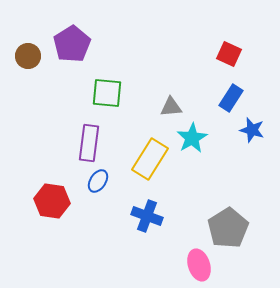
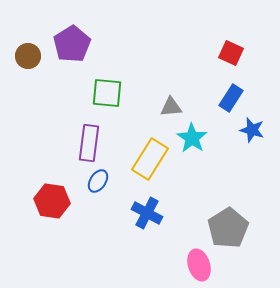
red square: moved 2 px right, 1 px up
cyan star: rotated 8 degrees counterclockwise
blue cross: moved 3 px up; rotated 8 degrees clockwise
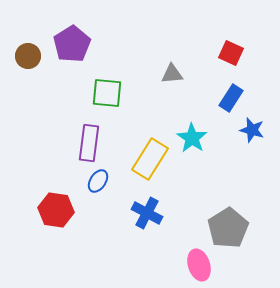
gray triangle: moved 1 px right, 33 px up
red hexagon: moved 4 px right, 9 px down
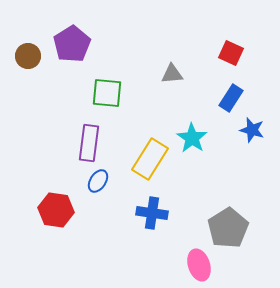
blue cross: moved 5 px right; rotated 20 degrees counterclockwise
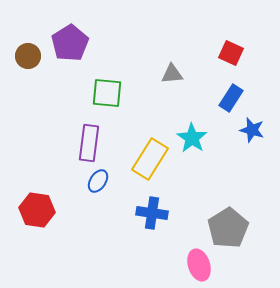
purple pentagon: moved 2 px left, 1 px up
red hexagon: moved 19 px left
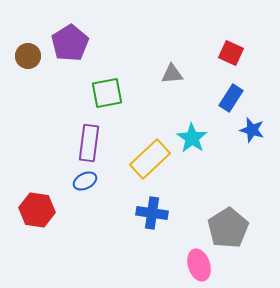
green square: rotated 16 degrees counterclockwise
yellow rectangle: rotated 15 degrees clockwise
blue ellipse: moved 13 px left; rotated 30 degrees clockwise
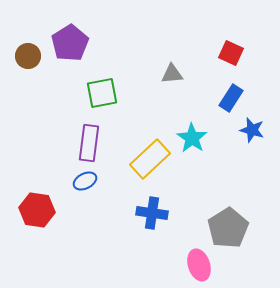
green square: moved 5 px left
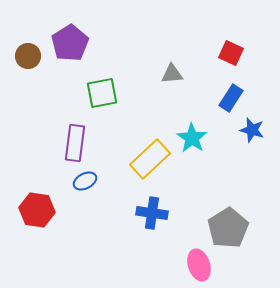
purple rectangle: moved 14 px left
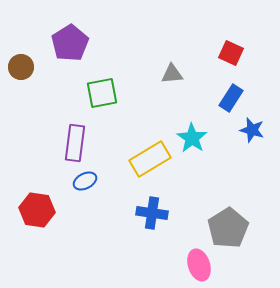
brown circle: moved 7 px left, 11 px down
yellow rectangle: rotated 12 degrees clockwise
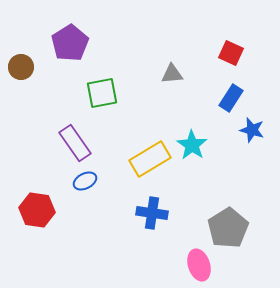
cyan star: moved 7 px down
purple rectangle: rotated 42 degrees counterclockwise
